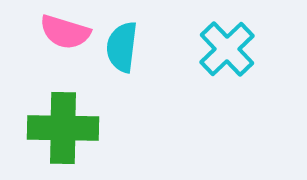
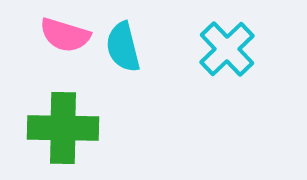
pink semicircle: moved 3 px down
cyan semicircle: moved 1 px right; rotated 21 degrees counterclockwise
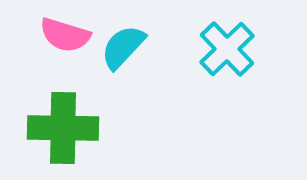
cyan semicircle: rotated 57 degrees clockwise
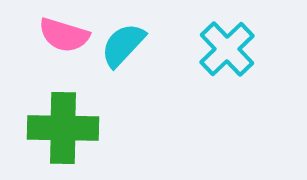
pink semicircle: moved 1 px left
cyan semicircle: moved 2 px up
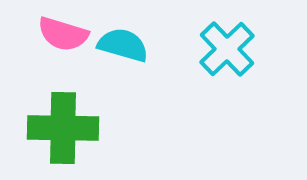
pink semicircle: moved 1 px left, 1 px up
cyan semicircle: rotated 63 degrees clockwise
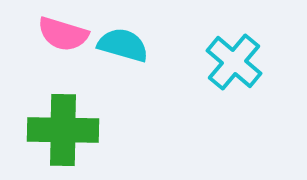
cyan cross: moved 7 px right, 13 px down; rotated 6 degrees counterclockwise
green cross: moved 2 px down
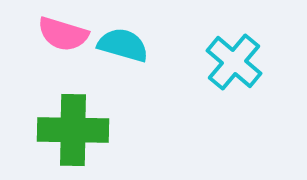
green cross: moved 10 px right
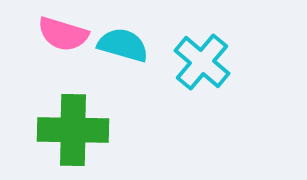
cyan cross: moved 32 px left
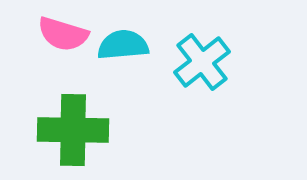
cyan semicircle: rotated 21 degrees counterclockwise
cyan cross: rotated 12 degrees clockwise
